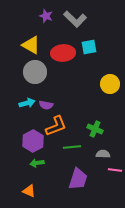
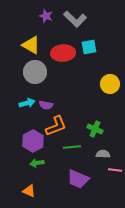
purple trapezoid: rotated 95 degrees clockwise
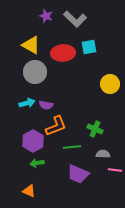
purple trapezoid: moved 5 px up
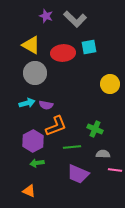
gray circle: moved 1 px down
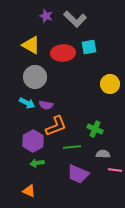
gray circle: moved 4 px down
cyan arrow: rotated 42 degrees clockwise
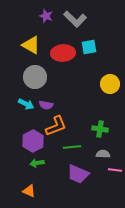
cyan arrow: moved 1 px left, 1 px down
green cross: moved 5 px right; rotated 14 degrees counterclockwise
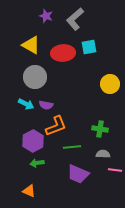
gray L-shape: rotated 95 degrees clockwise
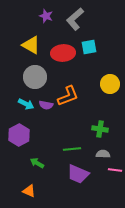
orange L-shape: moved 12 px right, 30 px up
purple hexagon: moved 14 px left, 6 px up
green line: moved 2 px down
green arrow: rotated 40 degrees clockwise
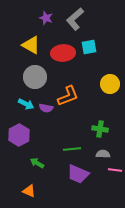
purple star: moved 2 px down
purple semicircle: moved 3 px down
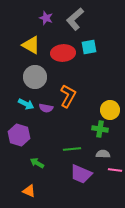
yellow circle: moved 26 px down
orange L-shape: rotated 40 degrees counterclockwise
purple hexagon: rotated 15 degrees counterclockwise
purple trapezoid: moved 3 px right
